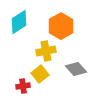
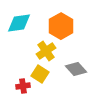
cyan diamond: moved 1 px down; rotated 25 degrees clockwise
yellow cross: rotated 24 degrees counterclockwise
yellow square: rotated 18 degrees counterclockwise
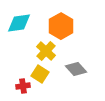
yellow cross: rotated 12 degrees counterclockwise
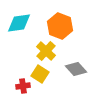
orange hexagon: moved 1 px left; rotated 10 degrees counterclockwise
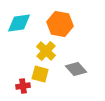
orange hexagon: moved 2 px up; rotated 10 degrees counterclockwise
yellow square: rotated 18 degrees counterclockwise
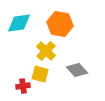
gray diamond: moved 1 px right, 1 px down
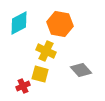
cyan diamond: rotated 20 degrees counterclockwise
yellow cross: rotated 18 degrees counterclockwise
gray diamond: moved 4 px right
red cross: rotated 16 degrees counterclockwise
